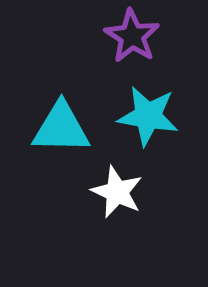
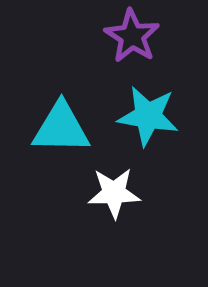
white star: moved 3 px left, 1 px down; rotated 26 degrees counterclockwise
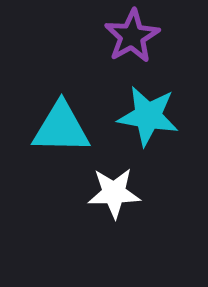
purple star: rotated 10 degrees clockwise
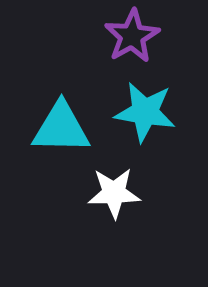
cyan star: moved 3 px left, 4 px up
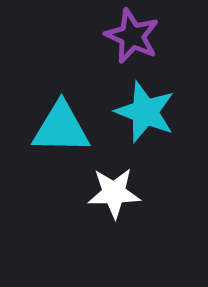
purple star: rotated 18 degrees counterclockwise
cyan star: rotated 12 degrees clockwise
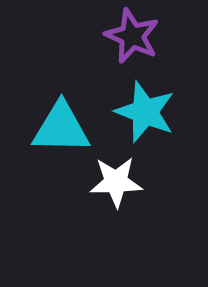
white star: moved 2 px right, 11 px up
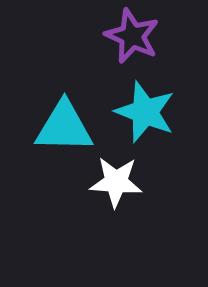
cyan triangle: moved 3 px right, 1 px up
white star: rotated 6 degrees clockwise
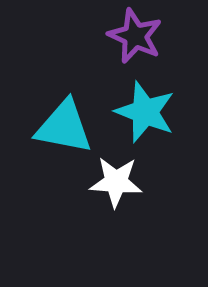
purple star: moved 3 px right
cyan triangle: rotated 10 degrees clockwise
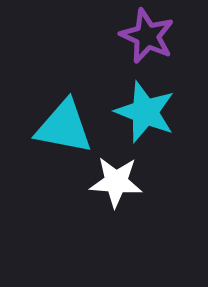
purple star: moved 12 px right
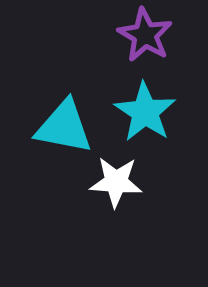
purple star: moved 2 px left, 1 px up; rotated 6 degrees clockwise
cyan star: rotated 12 degrees clockwise
